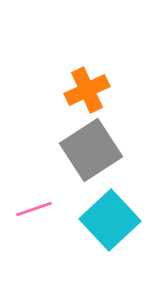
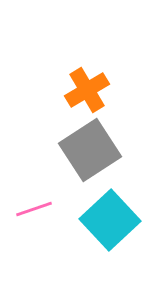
orange cross: rotated 6 degrees counterclockwise
gray square: moved 1 px left
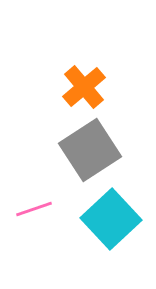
orange cross: moved 3 px left, 3 px up; rotated 9 degrees counterclockwise
cyan square: moved 1 px right, 1 px up
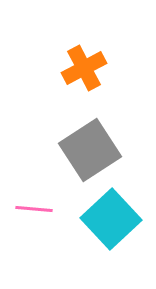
orange cross: moved 19 px up; rotated 12 degrees clockwise
pink line: rotated 24 degrees clockwise
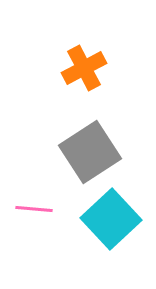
gray square: moved 2 px down
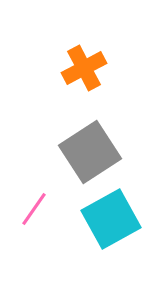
pink line: rotated 60 degrees counterclockwise
cyan square: rotated 14 degrees clockwise
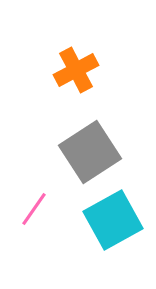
orange cross: moved 8 px left, 2 px down
cyan square: moved 2 px right, 1 px down
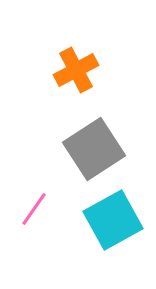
gray square: moved 4 px right, 3 px up
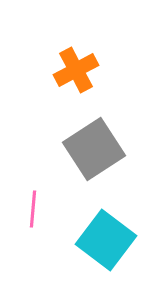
pink line: moved 1 px left; rotated 30 degrees counterclockwise
cyan square: moved 7 px left, 20 px down; rotated 24 degrees counterclockwise
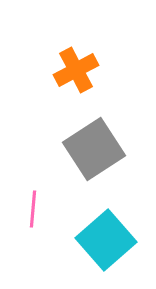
cyan square: rotated 12 degrees clockwise
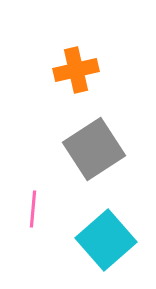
orange cross: rotated 15 degrees clockwise
